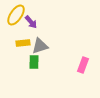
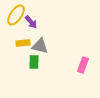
gray triangle: rotated 30 degrees clockwise
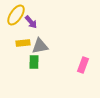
gray triangle: rotated 24 degrees counterclockwise
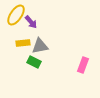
green rectangle: rotated 64 degrees counterclockwise
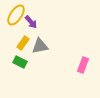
yellow rectangle: rotated 48 degrees counterclockwise
green rectangle: moved 14 px left
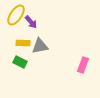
yellow rectangle: rotated 56 degrees clockwise
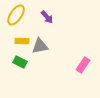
purple arrow: moved 16 px right, 5 px up
yellow rectangle: moved 1 px left, 2 px up
pink rectangle: rotated 14 degrees clockwise
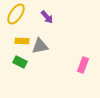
yellow ellipse: moved 1 px up
pink rectangle: rotated 14 degrees counterclockwise
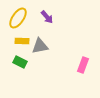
yellow ellipse: moved 2 px right, 4 px down
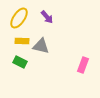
yellow ellipse: moved 1 px right
gray triangle: moved 1 px right; rotated 24 degrees clockwise
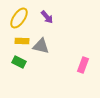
green rectangle: moved 1 px left
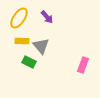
gray triangle: rotated 36 degrees clockwise
green rectangle: moved 10 px right
